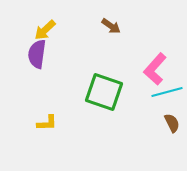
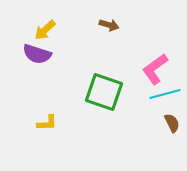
brown arrow: moved 2 px left, 1 px up; rotated 18 degrees counterclockwise
purple semicircle: rotated 80 degrees counterclockwise
pink L-shape: rotated 12 degrees clockwise
cyan line: moved 2 px left, 2 px down
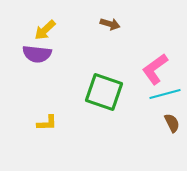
brown arrow: moved 1 px right, 1 px up
purple semicircle: rotated 12 degrees counterclockwise
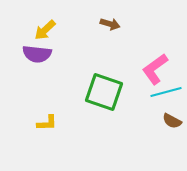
cyan line: moved 1 px right, 2 px up
brown semicircle: moved 2 px up; rotated 144 degrees clockwise
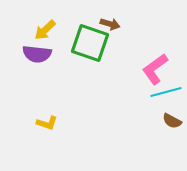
green square: moved 14 px left, 49 px up
yellow L-shape: rotated 20 degrees clockwise
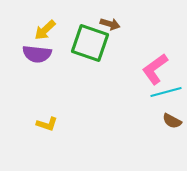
yellow L-shape: moved 1 px down
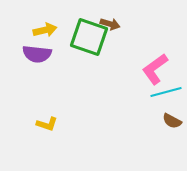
yellow arrow: rotated 150 degrees counterclockwise
green square: moved 1 px left, 6 px up
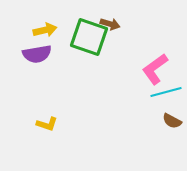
purple semicircle: rotated 16 degrees counterclockwise
